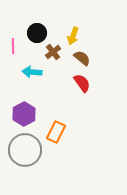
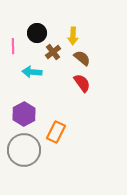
yellow arrow: rotated 18 degrees counterclockwise
gray circle: moved 1 px left
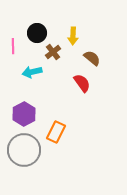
brown semicircle: moved 10 px right
cyan arrow: rotated 18 degrees counterclockwise
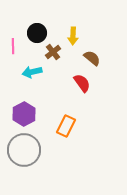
orange rectangle: moved 10 px right, 6 px up
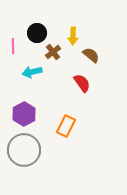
brown semicircle: moved 1 px left, 3 px up
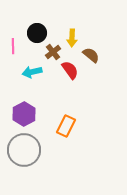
yellow arrow: moved 1 px left, 2 px down
red semicircle: moved 12 px left, 13 px up
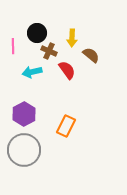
brown cross: moved 4 px left, 1 px up; rotated 28 degrees counterclockwise
red semicircle: moved 3 px left
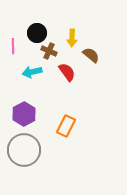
red semicircle: moved 2 px down
